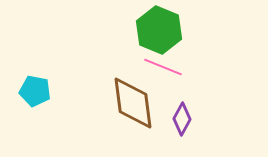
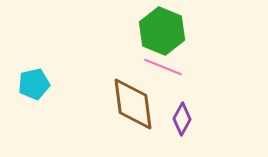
green hexagon: moved 3 px right, 1 px down
cyan pentagon: moved 1 px left, 7 px up; rotated 24 degrees counterclockwise
brown diamond: moved 1 px down
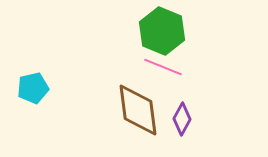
cyan pentagon: moved 1 px left, 4 px down
brown diamond: moved 5 px right, 6 px down
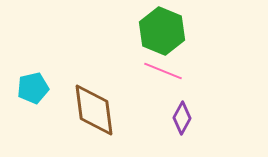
pink line: moved 4 px down
brown diamond: moved 44 px left
purple diamond: moved 1 px up
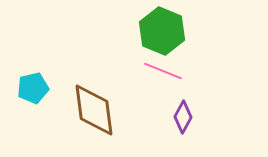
purple diamond: moved 1 px right, 1 px up
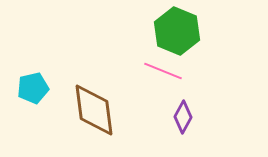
green hexagon: moved 15 px right
